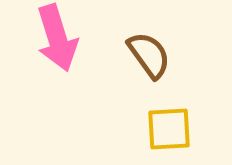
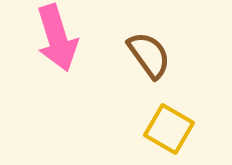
yellow square: rotated 33 degrees clockwise
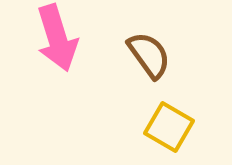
yellow square: moved 2 px up
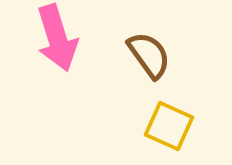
yellow square: moved 1 px up; rotated 6 degrees counterclockwise
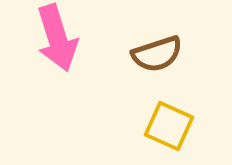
brown semicircle: moved 8 px right, 1 px up; rotated 108 degrees clockwise
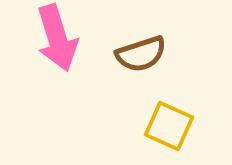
brown semicircle: moved 16 px left
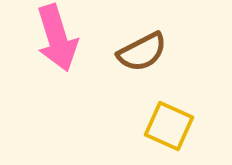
brown semicircle: moved 1 px right, 2 px up; rotated 9 degrees counterclockwise
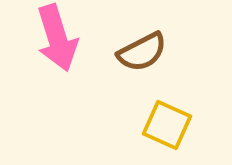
yellow square: moved 2 px left, 1 px up
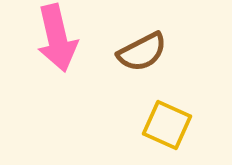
pink arrow: rotated 4 degrees clockwise
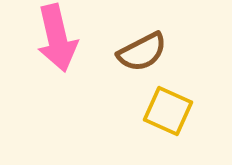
yellow square: moved 1 px right, 14 px up
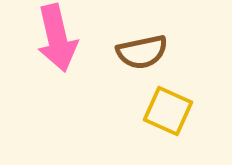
brown semicircle: rotated 15 degrees clockwise
